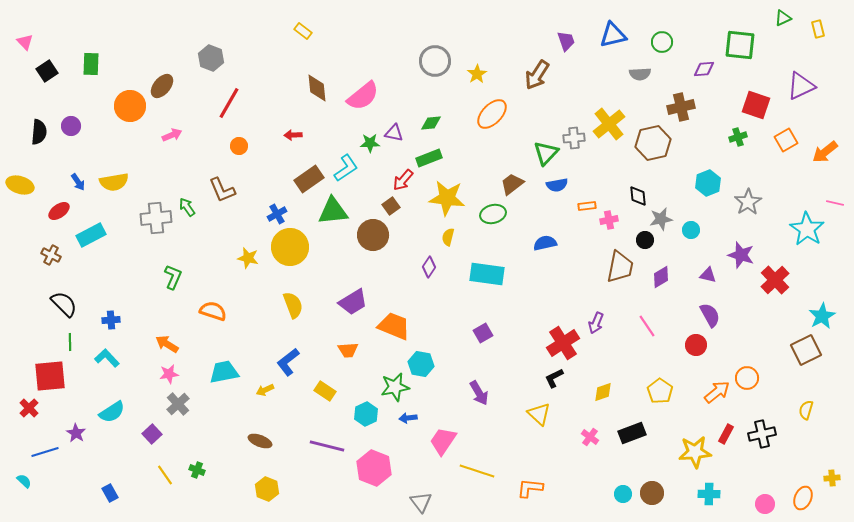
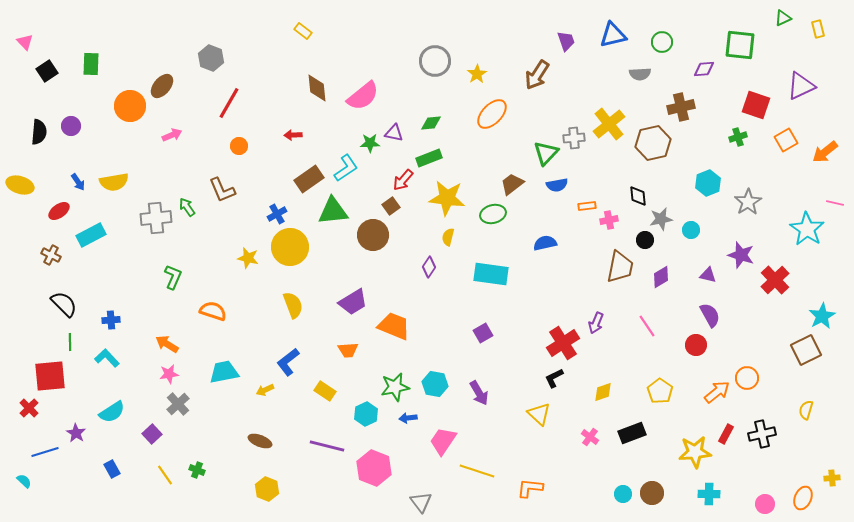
cyan rectangle at (487, 274): moved 4 px right
cyan hexagon at (421, 364): moved 14 px right, 20 px down
blue rectangle at (110, 493): moved 2 px right, 24 px up
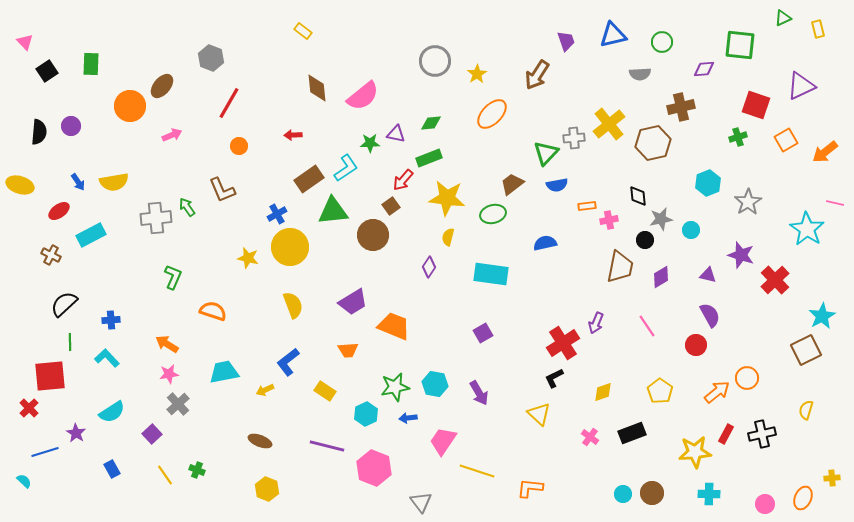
purple triangle at (394, 133): moved 2 px right, 1 px down
black semicircle at (64, 304): rotated 88 degrees counterclockwise
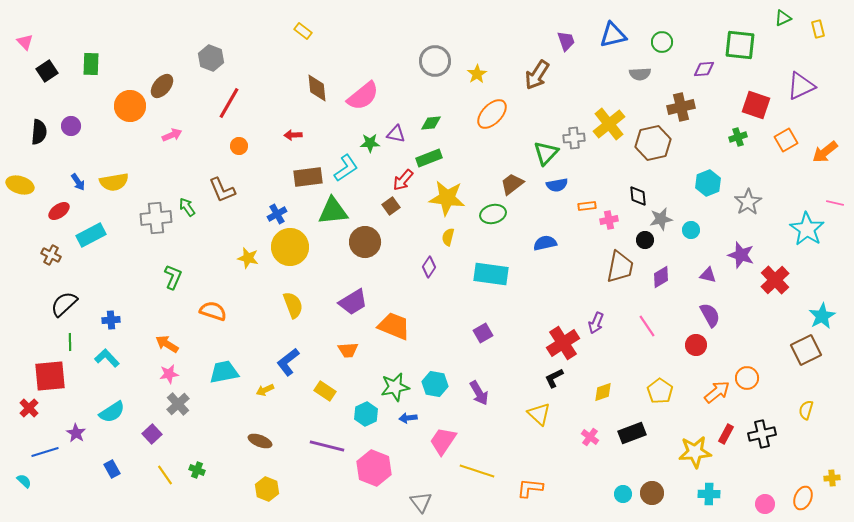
brown rectangle at (309, 179): moved 1 px left, 2 px up; rotated 28 degrees clockwise
brown circle at (373, 235): moved 8 px left, 7 px down
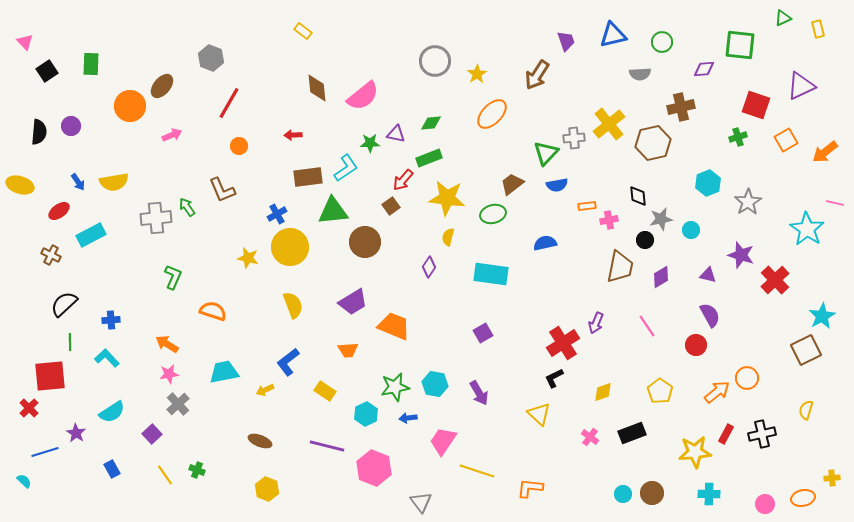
orange ellipse at (803, 498): rotated 55 degrees clockwise
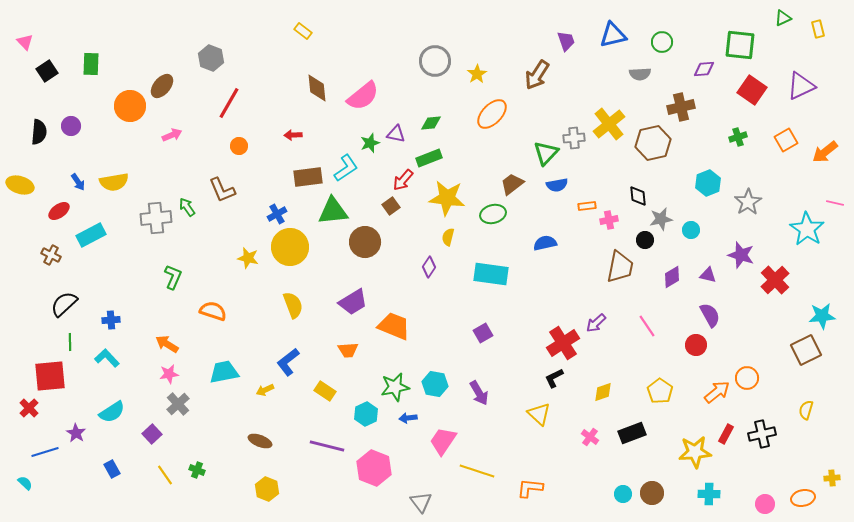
red square at (756, 105): moved 4 px left, 15 px up; rotated 16 degrees clockwise
green star at (370, 143): rotated 18 degrees counterclockwise
purple diamond at (661, 277): moved 11 px right
cyan star at (822, 316): rotated 24 degrees clockwise
purple arrow at (596, 323): rotated 25 degrees clockwise
cyan semicircle at (24, 481): moved 1 px right, 2 px down
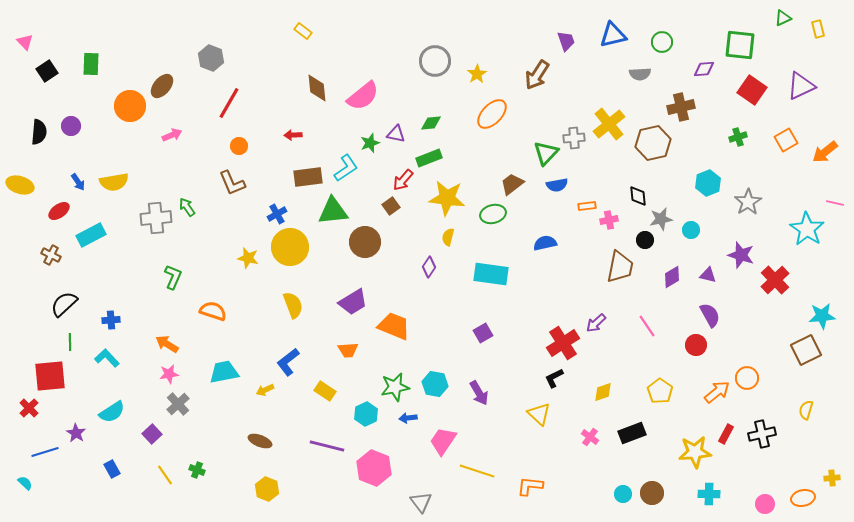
brown L-shape at (222, 190): moved 10 px right, 7 px up
orange L-shape at (530, 488): moved 2 px up
